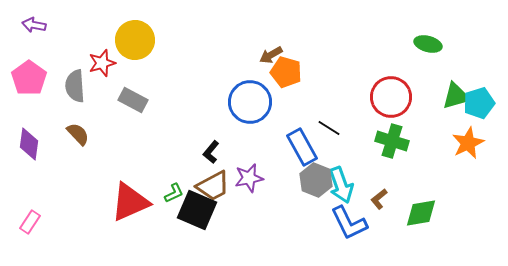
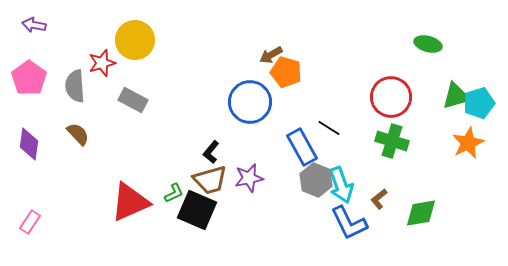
brown trapezoid: moved 3 px left, 6 px up; rotated 12 degrees clockwise
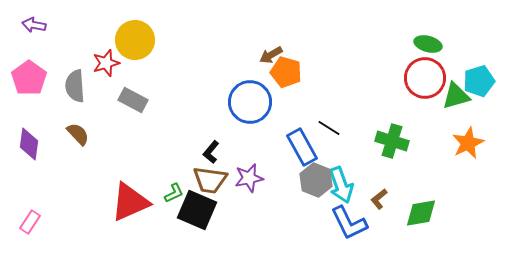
red star: moved 4 px right
red circle: moved 34 px right, 19 px up
cyan pentagon: moved 22 px up
brown trapezoid: rotated 24 degrees clockwise
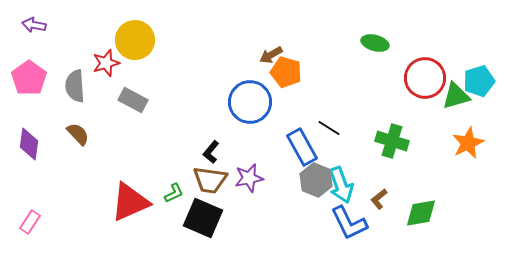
green ellipse: moved 53 px left, 1 px up
black square: moved 6 px right, 8 px down
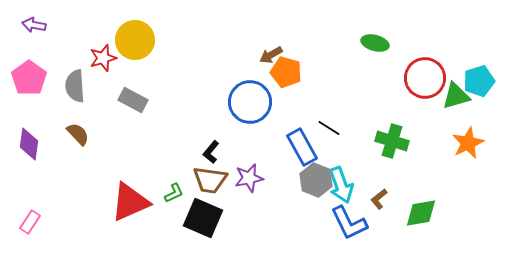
red star: moved 3 px left, 5 px up
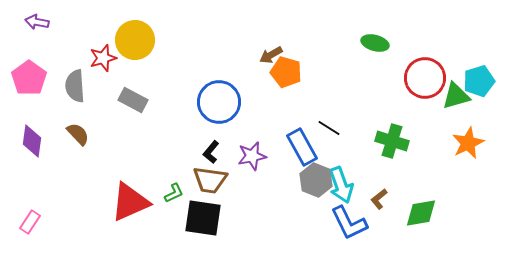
purple arrow: moved 3 px right, 3 px up
blue circle: moved 31 px left
purple diamond: moved 3 px right, 3 px up
purple star: moved 3 px right, 22 px up
black square: rotated 15 degrees counterclockwise
